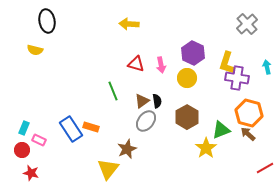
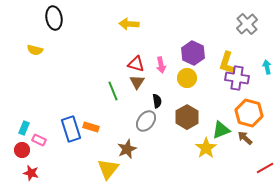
black ellipse: moved 7 px right, 3 px up
brown triangle: moved 5 px left, 19 px up; rotated 21 degrees counterclockwise
blue rectangle: rotated 15 degrees clockwise
brown arrow: moved 3 px left, 4 px down
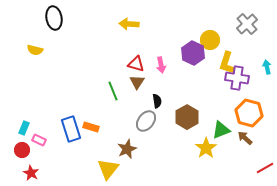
yellow circle: moved 23 px right, 38 px up
red star: rotated 14 degrees clockwise
